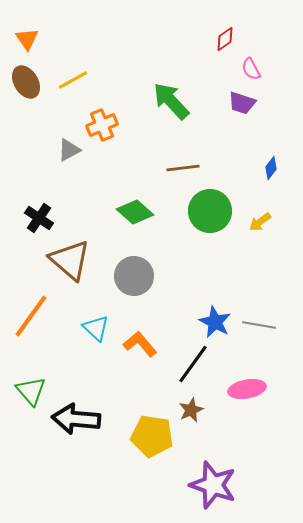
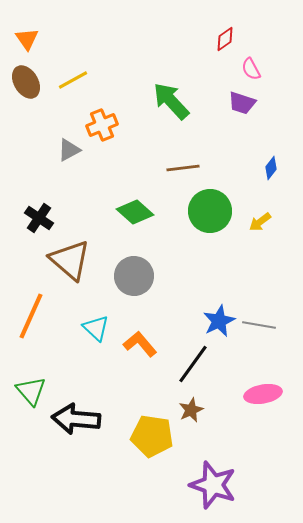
orange line: rotated 12 degrees counterclockwise
blue star: moved 4 px right, 1 px up; rotated 20 degrees clockwise
pink ellipse: moved 16 px right, 5 px down
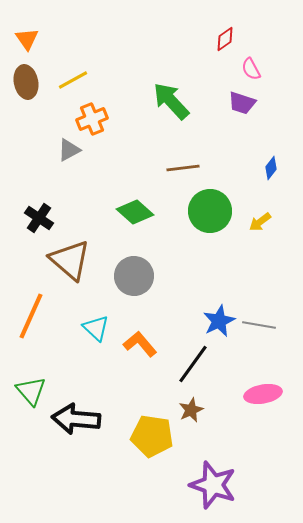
brown ellipse: rotated 20 degrees clockwise
orange cross: moved 10 px left, 6 px up
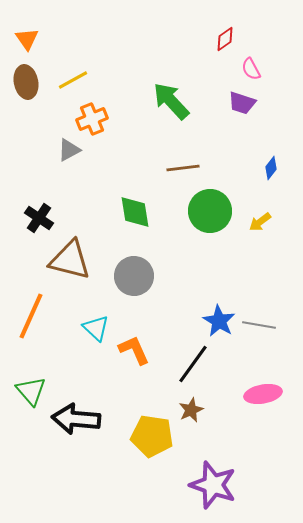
green diamond: rotated 39 degrees clockwise
brown triangle: rotated 27 degrees counterclockwise
blue star: rotated 16 degrees counterclockwise
orange L-shape: moved 6 px left, 6 px down; rotated 16 degrees clockwise
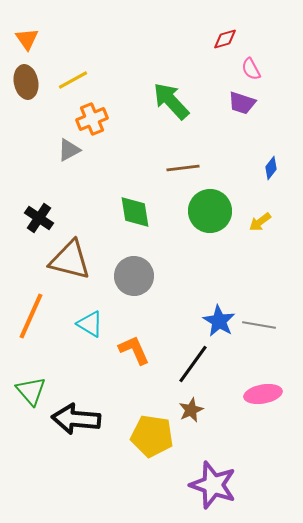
red diamond: rotated 20 degrees clockwise
cyan triangle: moved 6 px left, 4 px up; rotated 12 degrees counterclockwise
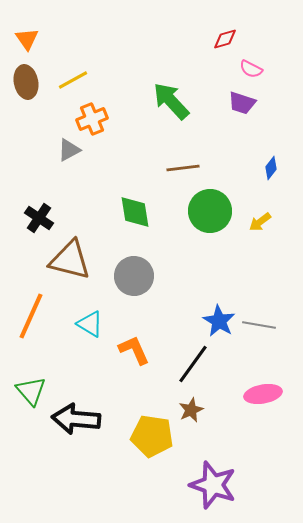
pink semicircle: rotated 35 degrees counterclockwise
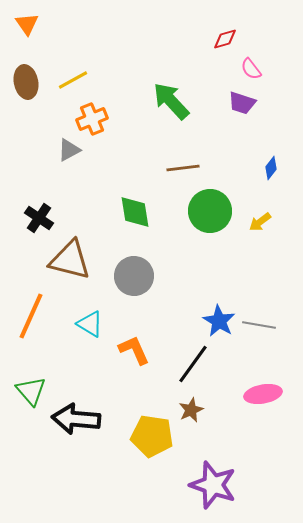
orange triangle: moved 15 px up
pink semicircle: rotated 25 degrees clockwise
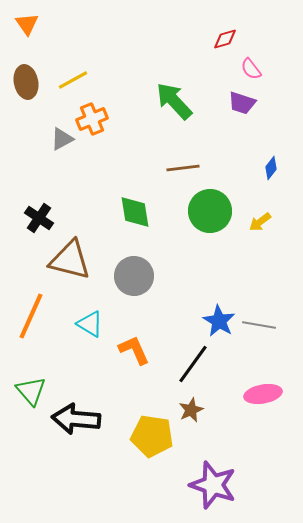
green arrow: moved 3 px right
gray triangle: moved 7 px left, 11 px up
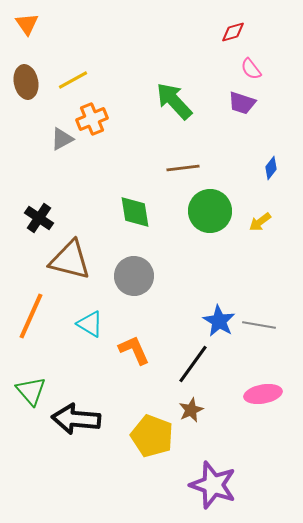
red diamond: moved 8 px right, 7 px up
yellow pentagon: rotated 12 degrees clockwise
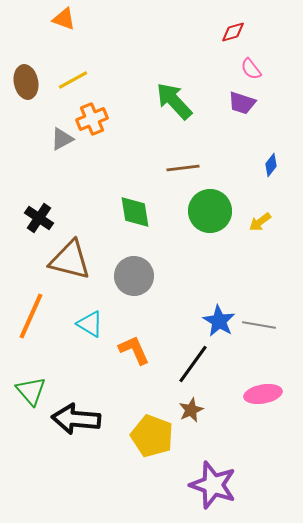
orange triangle: moved 37 px right, 5 px up; rotated 35 degrees counterclockwise
blue diamond: moved 3 px up
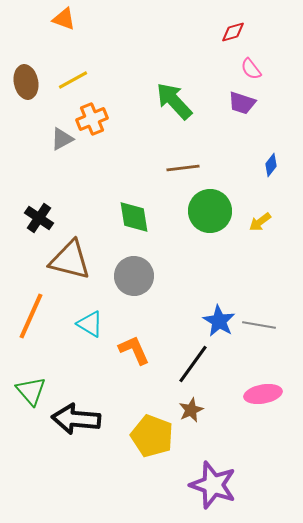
green diamond: moved 1 px left, 5 px down
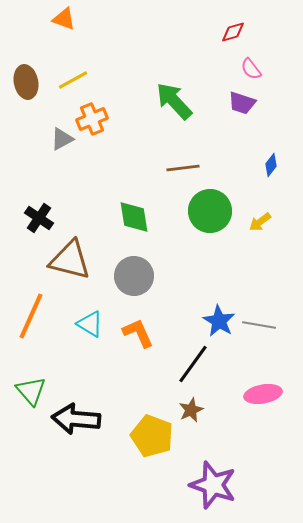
orange L-shape: moved 4 px right, 17 px up
